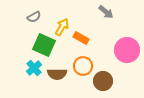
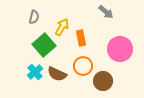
gray semicircle: rotated 48 degrees counterclockwise
orange rectangle: rotated 49 degrees clockwise
green square: rotated 25 degrees clockwise
pink circle: moved 7 px left, 1 px up
cyan cross: moved 1 px right, 4 px down
brown semicircle: rotated 24 degrees clockwise
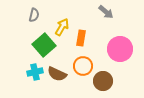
gray semicircle: moved 2 px up
orange rectangle: rotated 21 degrees clockwise
cyan cross: rotated 28 degrees clockwise
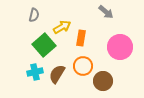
yellow arrow: rotated 30 degrees clockwise
pink circle: moved 2 px up
brown semicircle: rotated 96 degrees clockwise
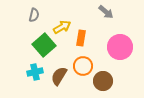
brown semicircle: moved 2 px right, 2 px down
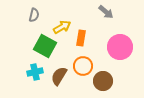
green square: moved 1 px right, 1 px down; rotated 20 degrees counterclockwise
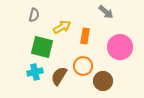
orange rectangle: moved 4 px right, 2 px up
green square: moved 3 px left, 1 px down; rotated 15 degrees counterclockwise
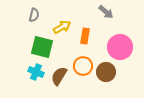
cyan cross: moved 1 px right; rotated 35 degrees clockwise
brown circle: moved 3 px right, 9 px up
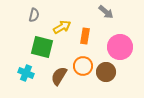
cyan cross: moved 10 px left, 1 px down
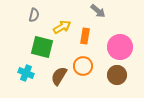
gray arrow: moved 8 px left, 1 px up
brown circle: moved 11 px right, 3 px down
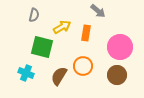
orange rectangle: moved 1 px right, 3 px up
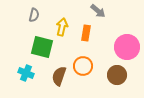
yellow arrow: rotated 48 degrees counterclockwise
pink circle: moved 7 px right
brown semicircle: rotated 12 degrees counterclockwise
